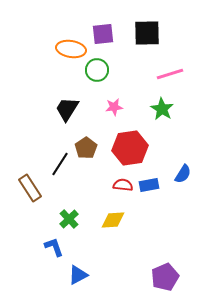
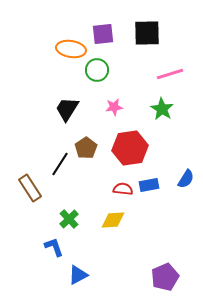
blue semicircle: moved 3 px right, 5 px down
red semicircle: moved 4 px down
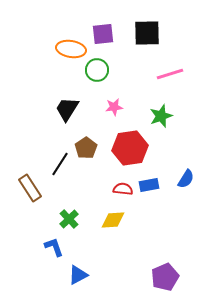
green star: moved 1 px left, 7 px down; rotated 20 degrees clockwise
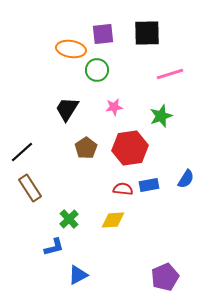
black line: moved 38 px left, 12 px up; rotated 15 degrees clockwise
blue L-shape: rotated 95 degrees clockwise
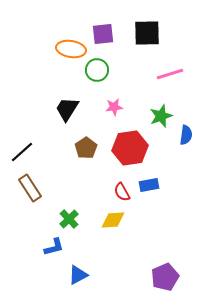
blue semicircle: moved 44 px up; rotated 24 degrees counterclockwise
red semicircle: moved 1 px left, 3 px down; rotated 126 degrees counterclockwise
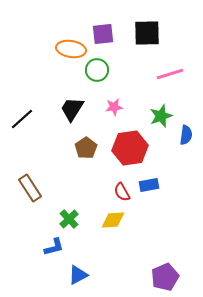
black trapezoid: moved 5 px right
black line: moved 33 px up
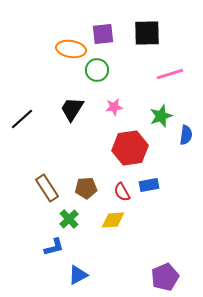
brown pentagon: moved 40 px down; rotated 30 degrees clockwise
brown rectangle: moved 17 px right
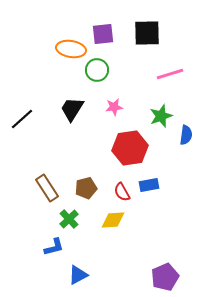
brown pentagon: rotated 10 degrees counterclockwise
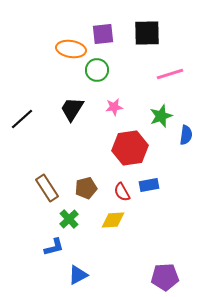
purple pentagon: rotated 20 degrees clockwise
